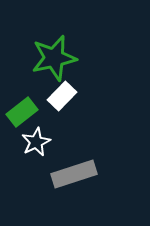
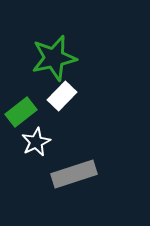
green rectangle: moved 1 px left
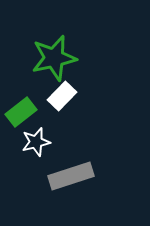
white star: rotated 12 degrees clockwise
gray rectangle: moved 3 px left, 2 px down
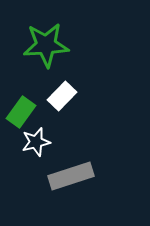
green star: moved 8 px left, 13 px up; rotated 9 degrees clockwise
green rectangle: rotated 16 degrees counterclockwise
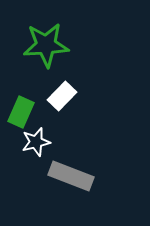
green rectangle: rotated 12 degrees counterclockwise
gray rectangle: rotated 39 degrees clockwise
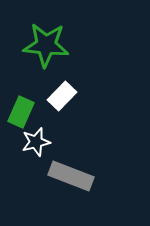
green star: rotated 9 degrees clockwise
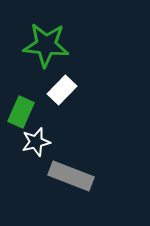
white rectangle: moved 6 px up
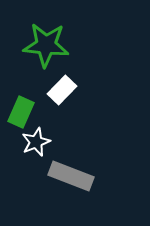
white star: rotated 8 degrees counterclockwise
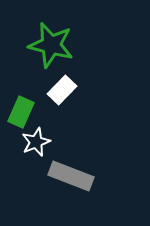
green star: moved 5 px right; rotated 9 degrees clockwise
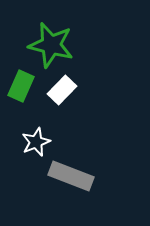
green rectangle: moved 26 px up
